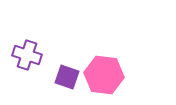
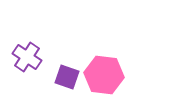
purple cross: moved 2 px down; rotated 16 degrees clockwise
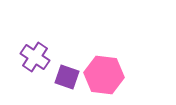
purple cross: moved 8 px right
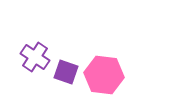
purple square: moved 1 px left, 5 px up
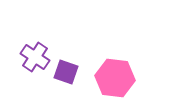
pink hexagon: moved 11 px right, 3 px down
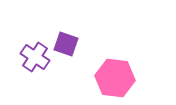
purple square: moved 28 px up
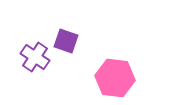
purple square: moved 3 px up
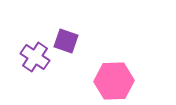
pink hexagon: moved 1 px left, 3 px down; rotated 9 degrees counterclockwise
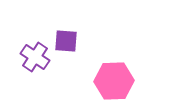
purple square: rotated 15 degrees counterclockwise
